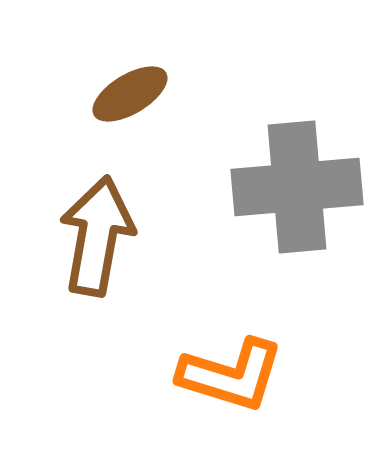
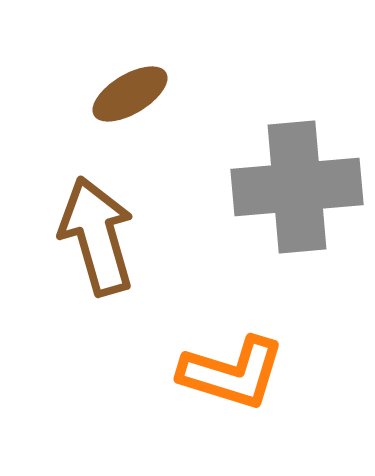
brown arrow: rotated 26 degrees counterclockwise
orange L-shape: moved 1 px right, 2 px up
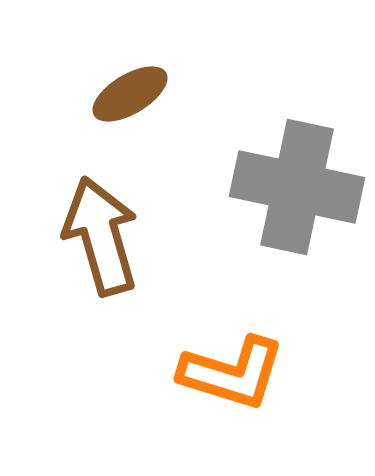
gray cross: rotated 17 degrees clockwise
brown arrow: moved 4 px right
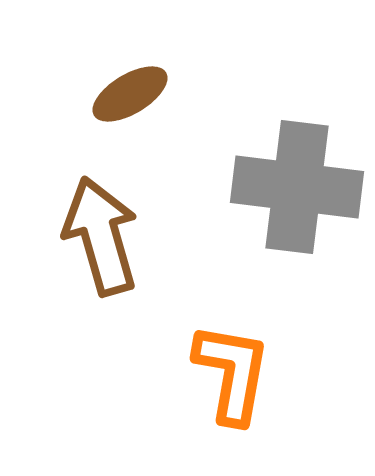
gray cross: rotated 5 degrees counterclockwise
orange L-shape: rotated 97 degrees counterclockwise
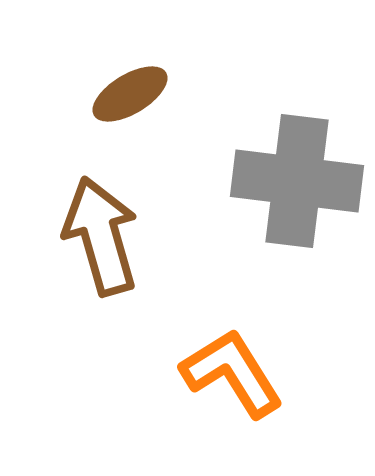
gray cross: moved 6 px up
orange L-shape: rotated 42 degrees counterclockwise
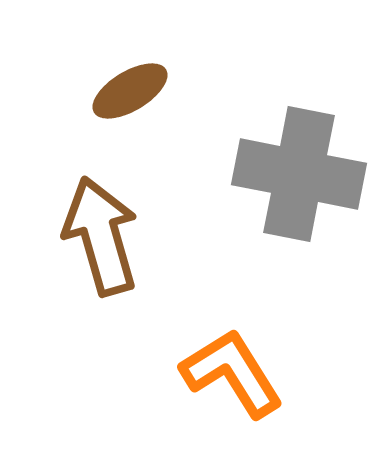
brown ellipse: moved 3 px up
gray cross: moved 2 px right, 7 px up; rotated 4 degrees clockwise
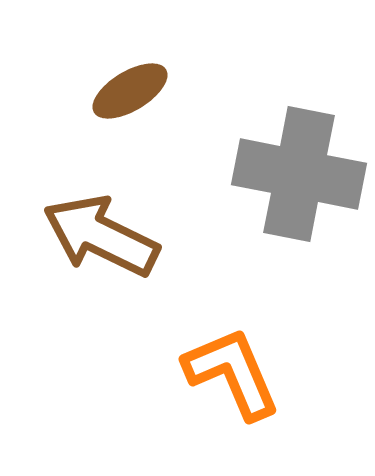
brown arrow: rotated 48 degrees counterclockwise
orange L-shape: rotated 9 degrees clockwise
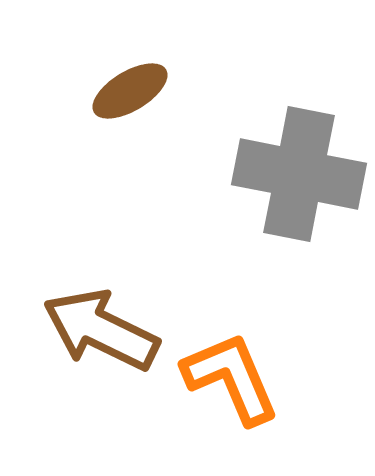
brown arrow: moved 94 px down
orange L-shape: moved 1 px left, 5 px down
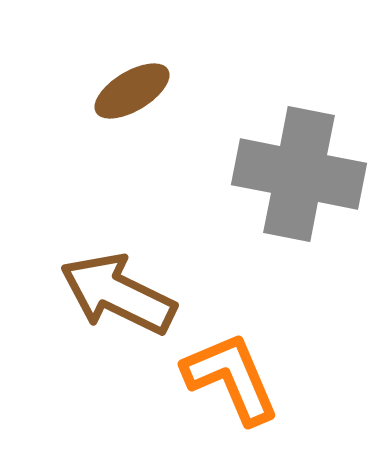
brown ellipse: moved 2 px right
brown arrow: moved 17 px right, 36 px up
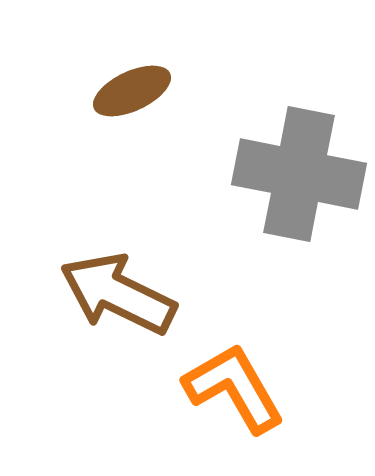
brown ellipse: rotated 6 degrees clockwise
orange L-shape: moved 3 px right, 10 px down; rotated 7 degrees counterclockwise
